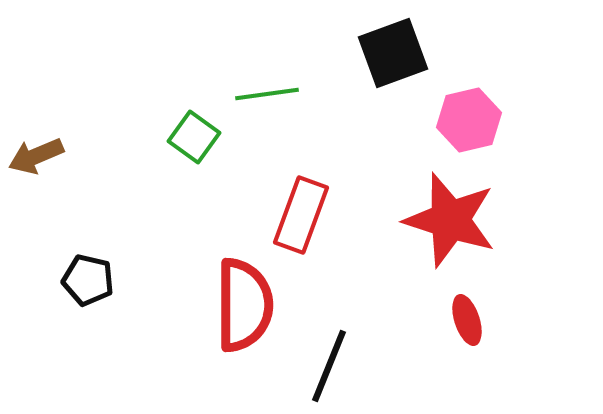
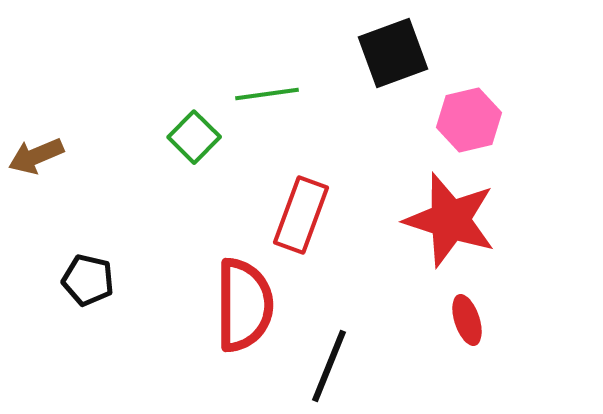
green square: rotated 9 degrees clockwise
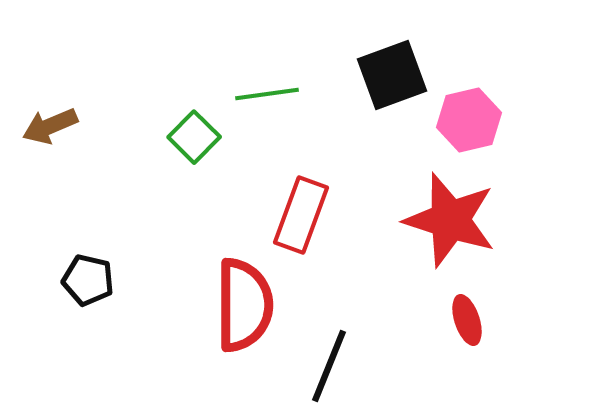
black square: moved 1 px left, 22 px down
brown arrow: moved 14 px right, 30 px up
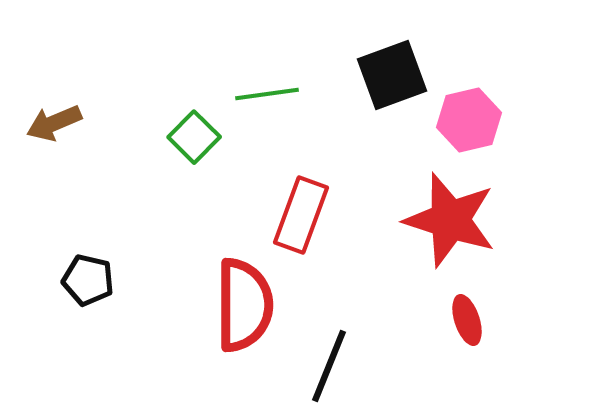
brown arrow: moved 4 px right, 3 px up
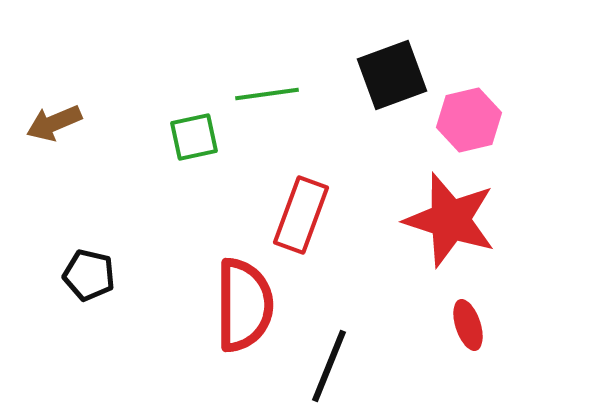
green square: rotated 33 degrees clockwise
black pentagon: moved 1 px right, 5 px up
red ellipse: moved 1 px right, 5 px down
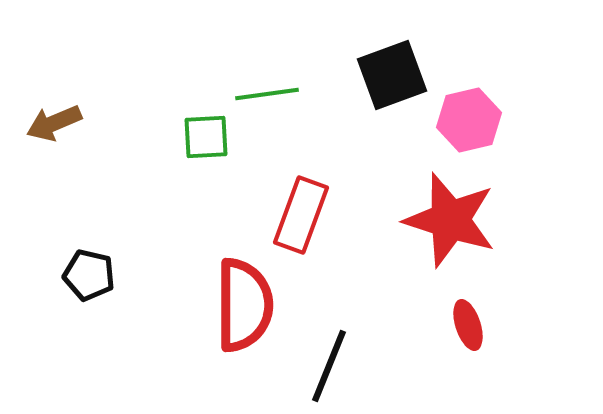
green square: moved 12 px right; rotated 9 degrees clockwise
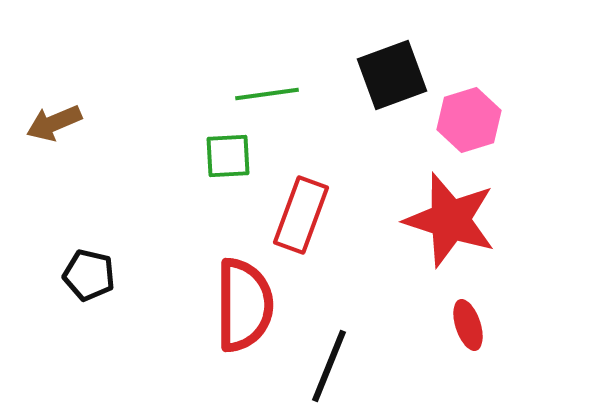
pink hexagon: rotated 4 degrees counterclockwise
green square: moved 22 px right, 19 px down
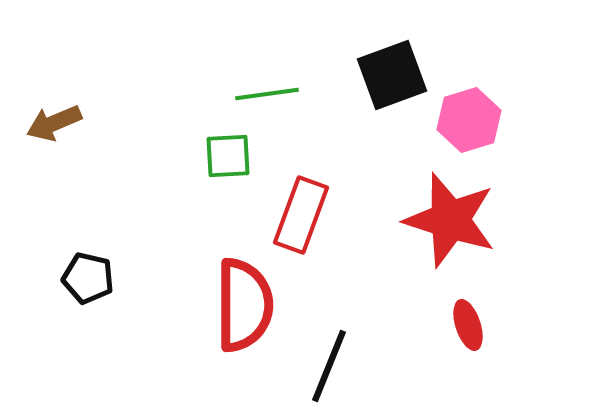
black pentagon: moved 1 px left, 3 px down
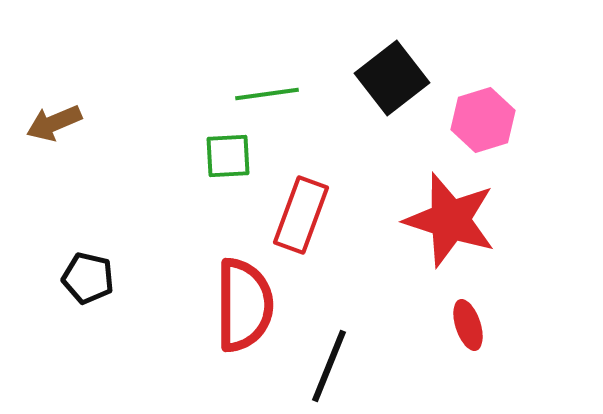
black square: moved 3 px down; rotated 18 degrees counterclockwise
pink hexagon: moved 14 px right
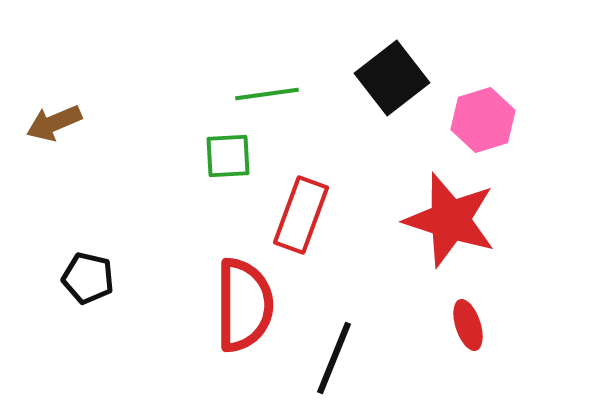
black line: moved 5 px right, 8 px up
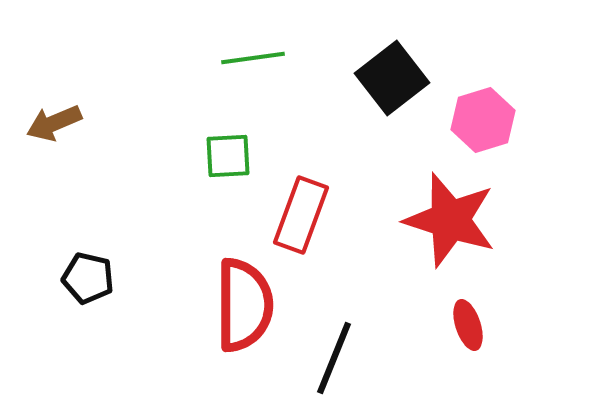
green line: moved 14 px left, 36 px up
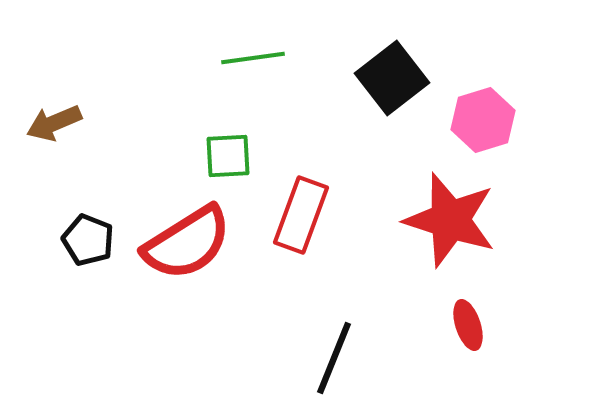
black pentagon: moved 38 px up; rotated 9 degrees clockwise
red semicircle: moved 57 px left, 62 px up; rotated 58 degrees clockwise
